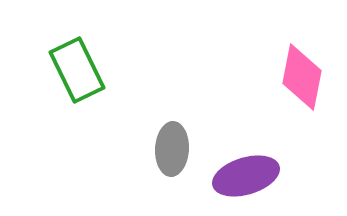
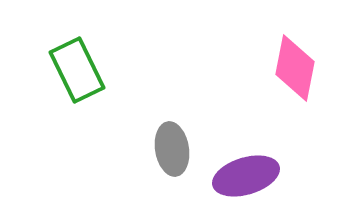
pink diamond: moved 7 px left, 9 px up
gray ellipse: rotated 12 degrees counterclockwise
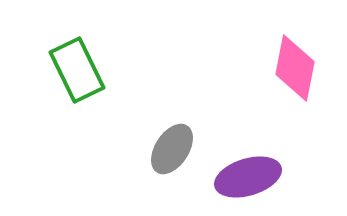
gray ellipse: rotated 42 degrees clockwise
purple ellipse: moved 2 px right, 1 px down
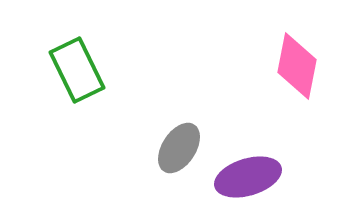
pink diamond: moved 2 px right, 2 px up
gray ellipse: moved 7 px right, 1 px up
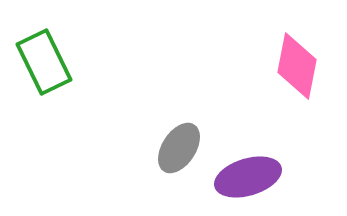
green rectangle: moved 33 px left, 8 px up
